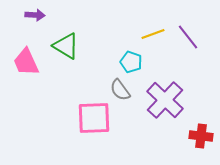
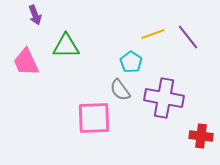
purple arrow: rotated 66 degrees clockwise
green triangle: rotated 32 degrees counterclockwise
cyan pentagon: rotated 15 degrees clockwise
purple cross: moved 1 px left, 2 px up; rotated 33 degrees counterclockwise
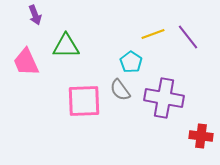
pink square: moved 10 px left, 17 px up
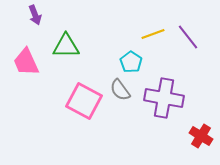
pink square: rotated 30 degrees clockwise
red cross: rotated 25 degrees clockwise
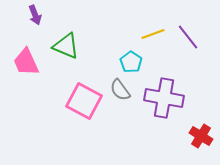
green triangle: rotated 24 degrees clockwise
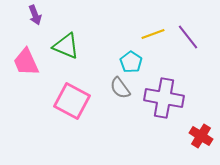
gray semicircle: moved 2 px up
pink square: moved 12 px left
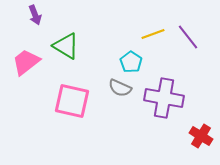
green triangle: rotated 8 degrees clockwise
pink trapezoid: rotated 76 degrees clockwise
gray semicircle: rotated 30 degrees counterclockwise
pink square: rotated 15 degrees counterclockwise
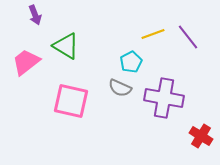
cyan pentagon: rotated 10 degrees clockwise
pink square: moved 1 px left
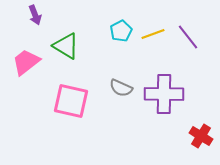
cyan pentagon: moved 10 px left, 31 px up
gray semicircle: moved 1 px right
purple cross: moved 4 px up; rotated 9 degrees counterclockwise
